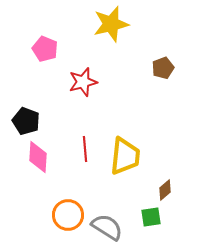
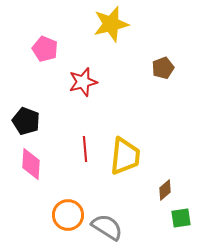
pink diamond: moved 7 px left, 7 px down
green square: moved 30 px right, 1 px down
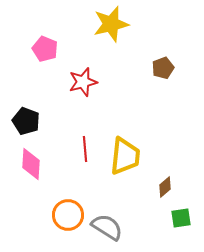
brown diamond: moved 3 px up
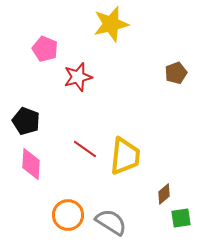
brown pentagon: moved 13 px right, 5 px down
red star: moved 5 px left, 5 px up
red line: rotated 50 degrees counterclockwise
brown diamond: moved 1 px left, 7 px down
gray semicircle: moved 4 px right, 5 px up
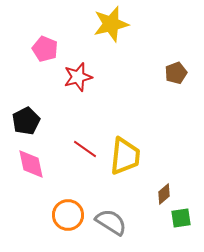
black pentagon: rotated 24 degrees clockwise
pink diamond: rotated 16 degrees counterclockwise
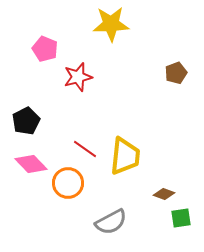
yellow star: rotated 12 degrees clockwise
pink diamond: rotated 32 degrees counterclockwise
brown diamond: rotated 60 degrees clockwise
orange circle: moved 32 px up
gray semicircle: rotated 120 degrees clockwise
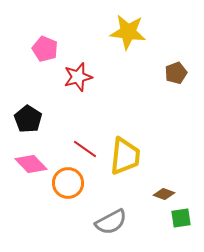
yellow star: moved 17 px right, 8 px down; rotated 9 degrees clockwise
black pentagon: moved 2 px right, 2 px up; rotated 12 degrees counterclockwise
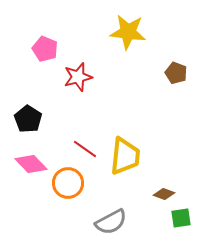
brown pentagon: rotated 30 degrees counterclockwise
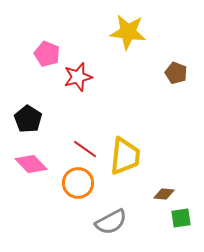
pink pentagon: moved 2 px right, 5 px down
orange circle: moved 10 px right
brown diamond: rotated 15 degrees counterclockwise
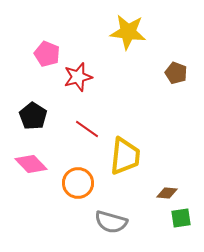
black pentagon: moved 5 px right, 3 px up
red line: moved 2 px right, 20 px up
brown diamond: moved 3 px right, 1 px up
gray semicircle: rotated 44 degrees clockwise
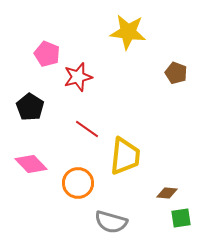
black pentagon: moved 3 px left, 9 px up
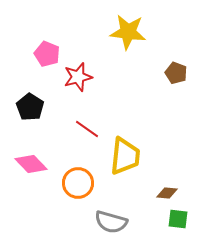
green square: moved 3 px left, 1 px down; rotated 15 degrees clockwise
